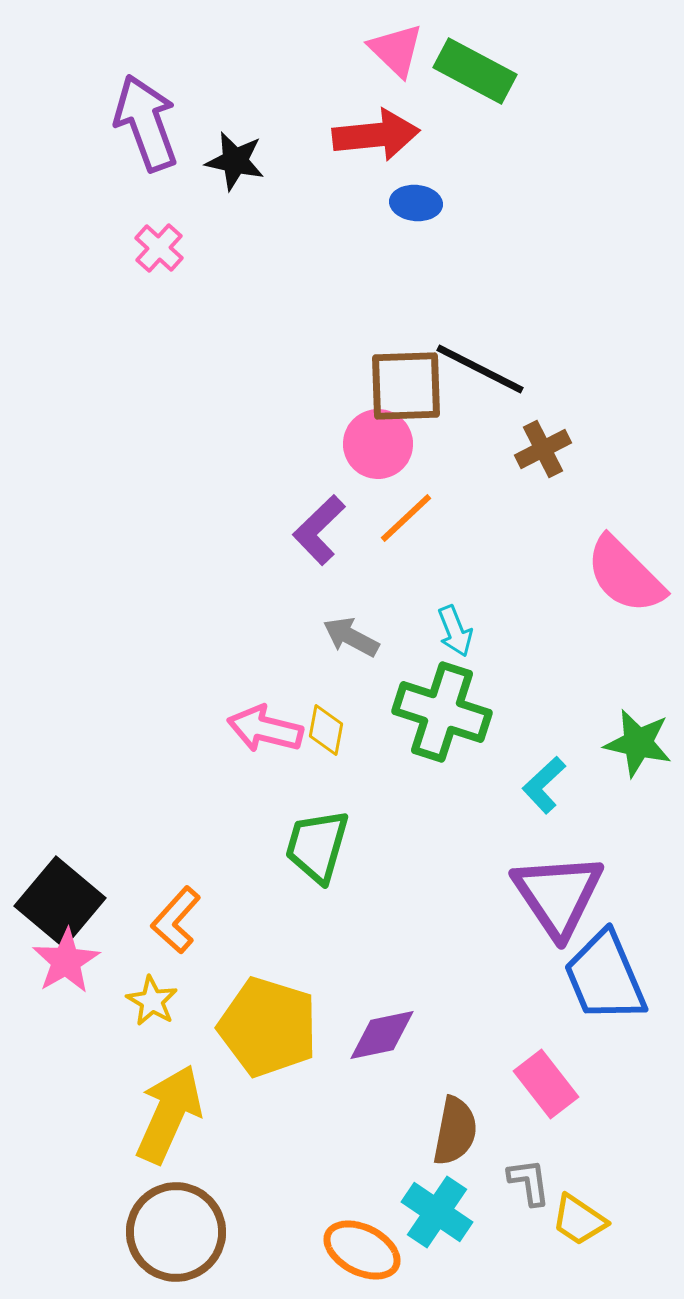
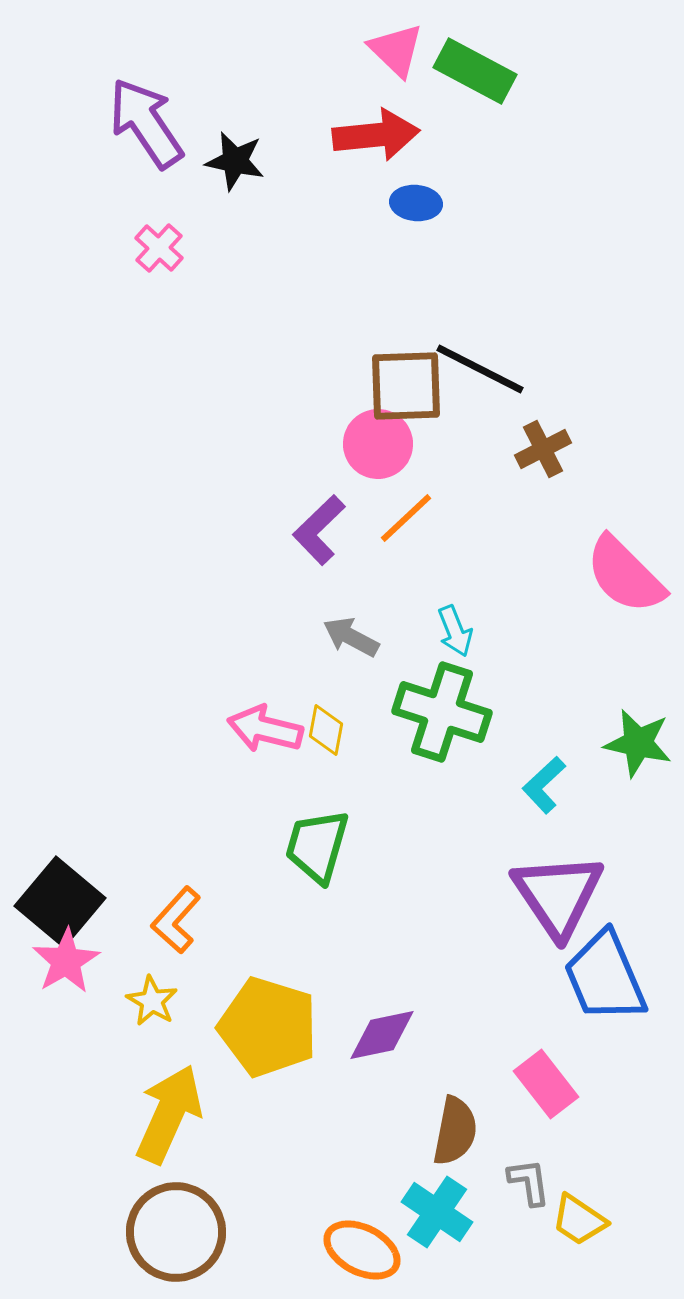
purple arrow: rotated 14 degrees counterclockwise
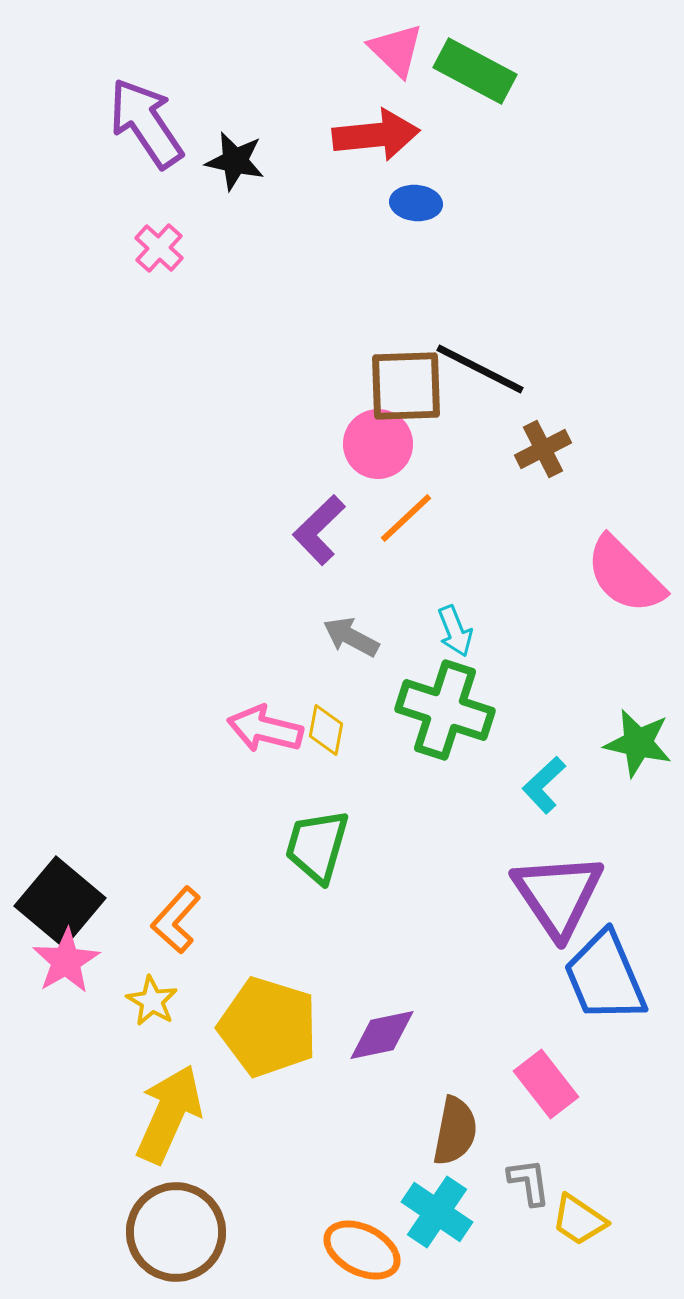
green cross: moved 3 px right, 2 px up
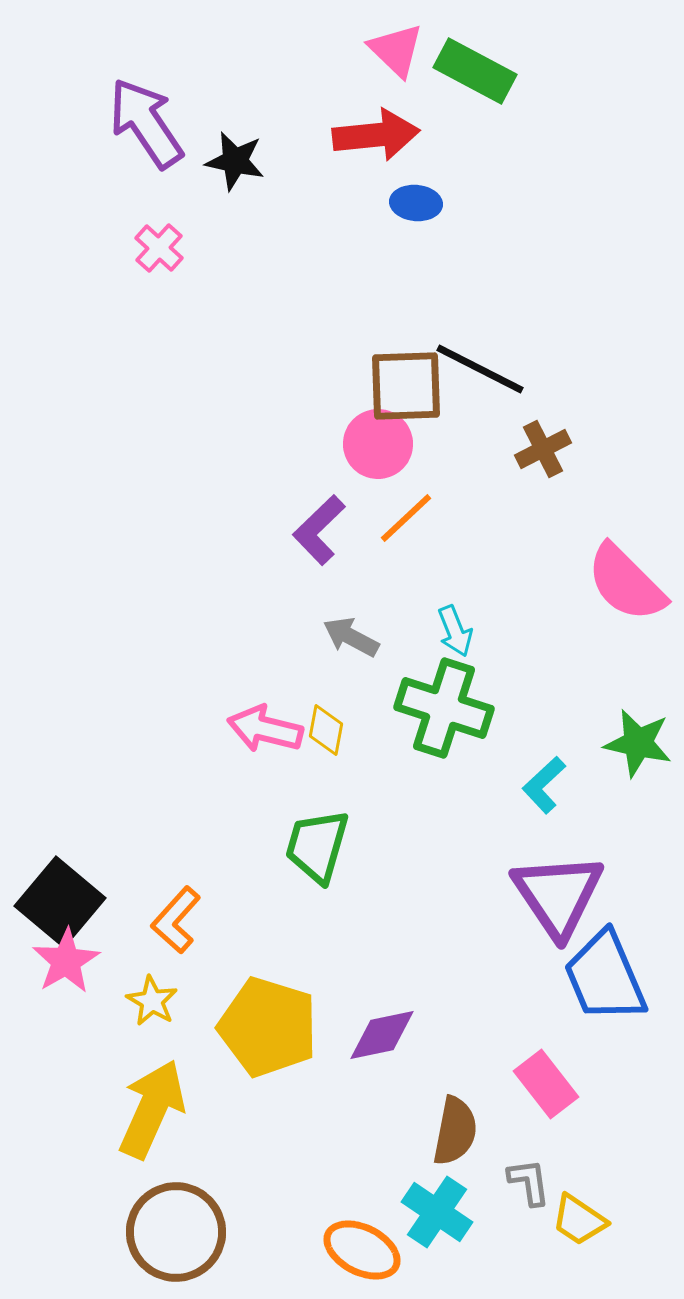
pink semicircle: moved 1 px right, 8 px down
green cross: moved 1 px left, 2 px up
yellow arrow: moved 17 px left, 5 px up
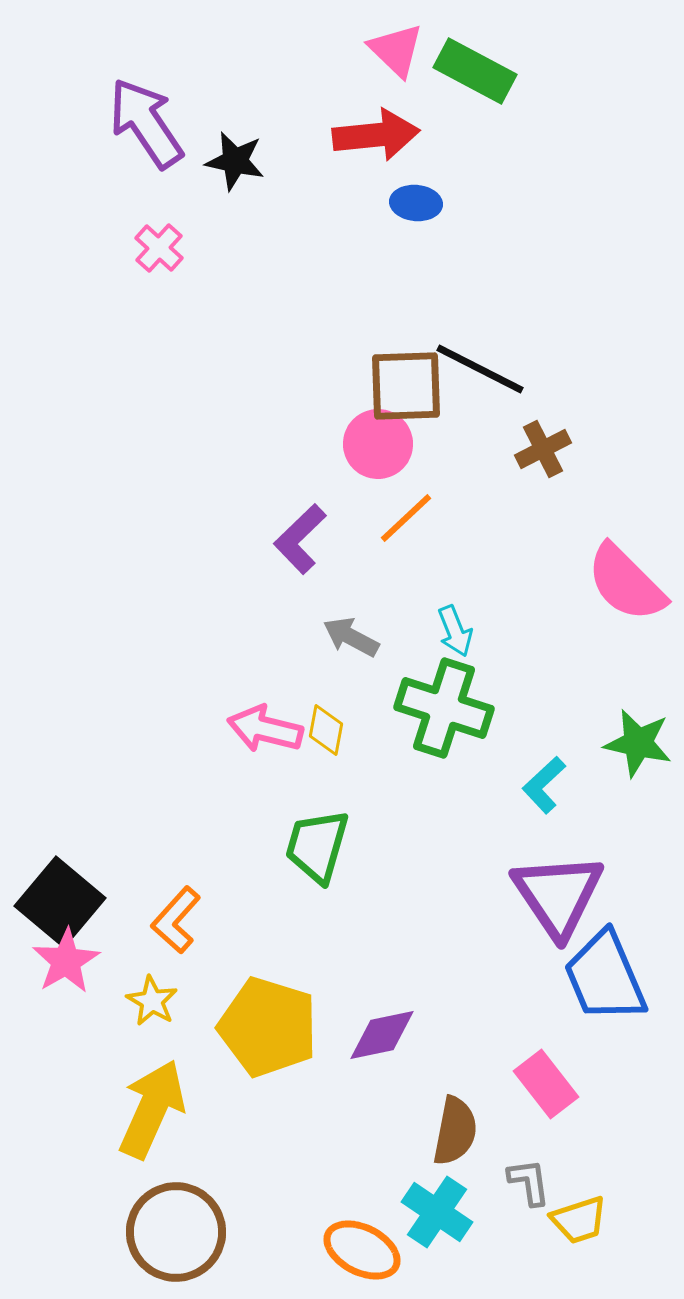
purple L-shape: moved 19 px left, 9 px down
yellow trapezoid: rotated 52 degrees counterclockwise
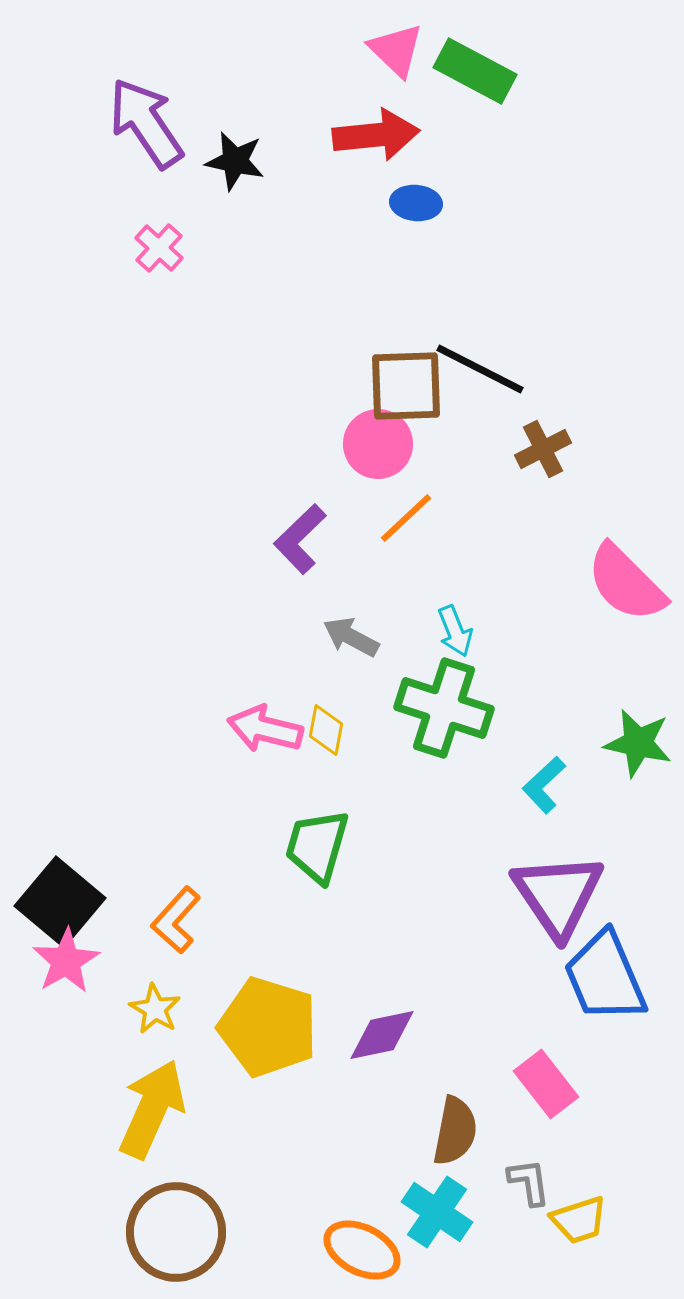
yellow star: moved 3 px right, 8 px down
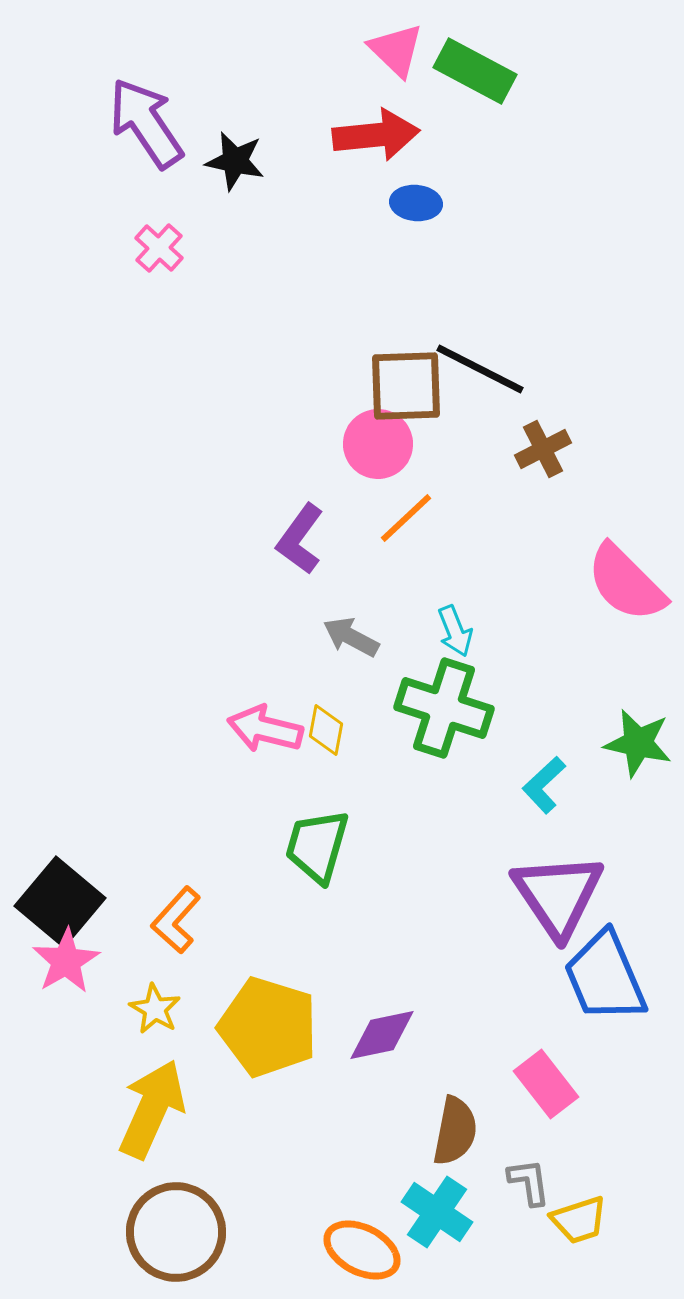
purple L-shape: rotated 10 degrees counterclockwise
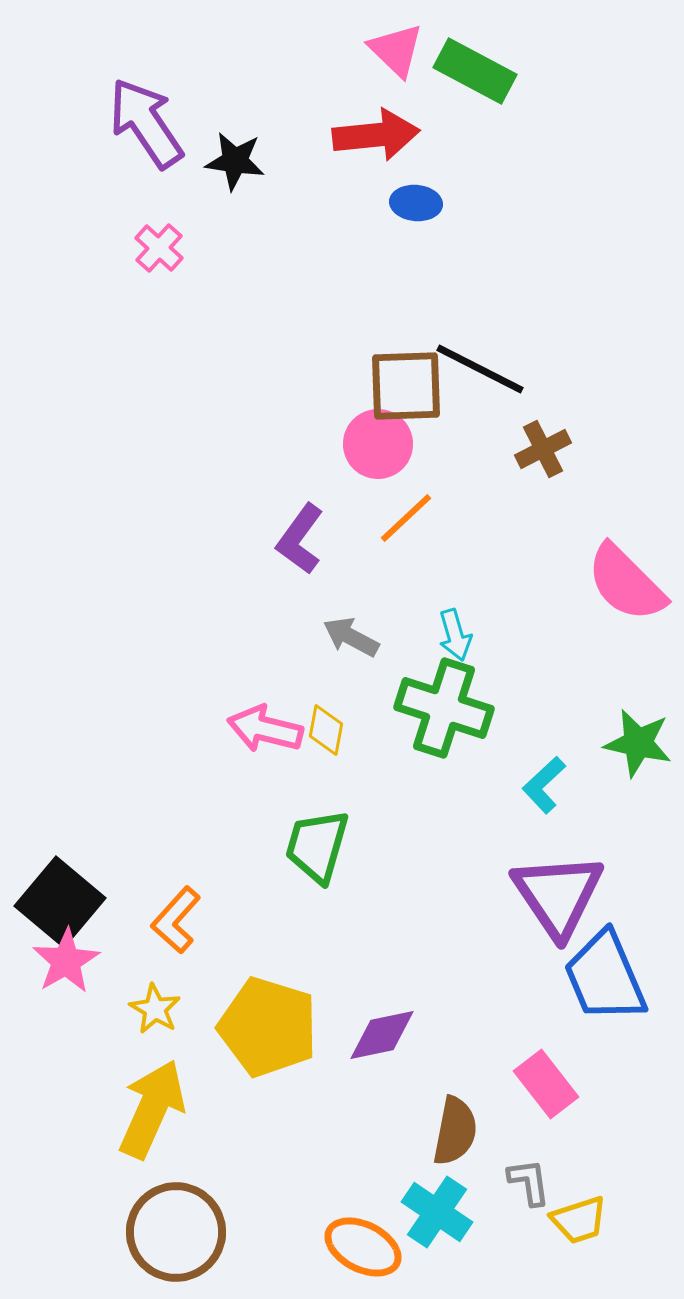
black star: rotated 4 degrees counterclockwise
cyan arrow: moved 4 px down; rotated 6 degrees clockwise
orange ellipse: moved 1 px right, 3 px up
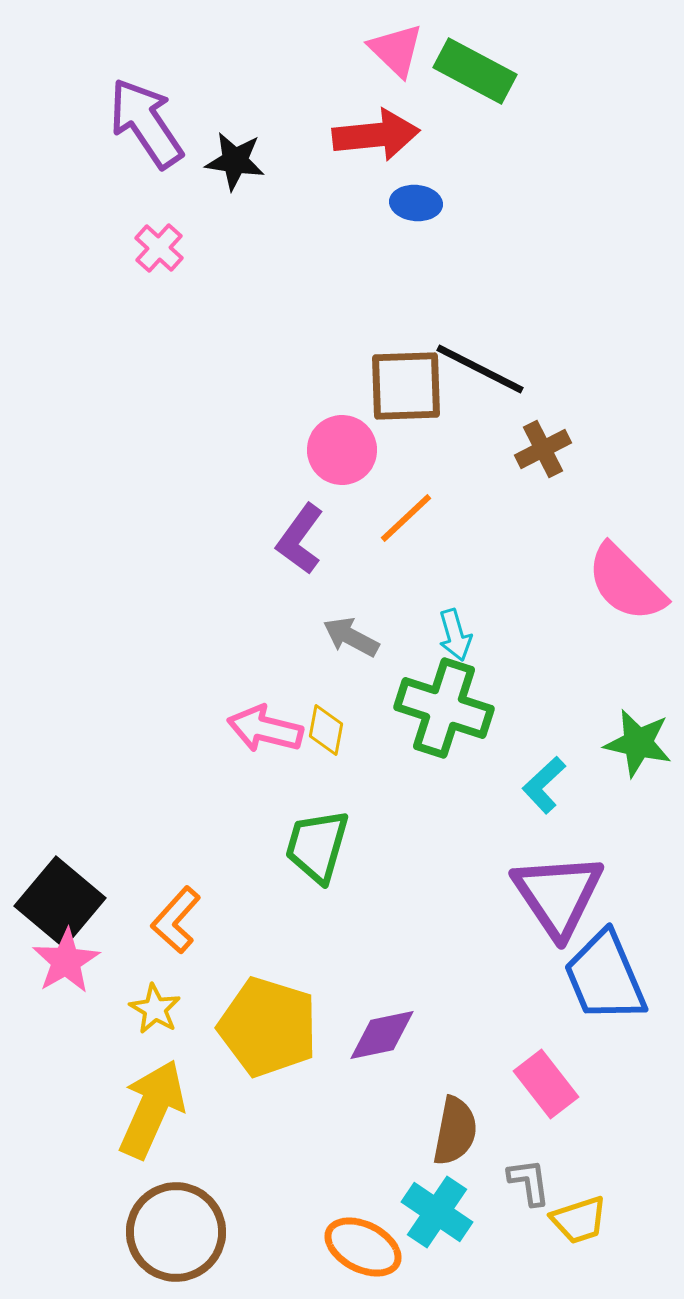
pink circle: moved 36 px left, 6 px down
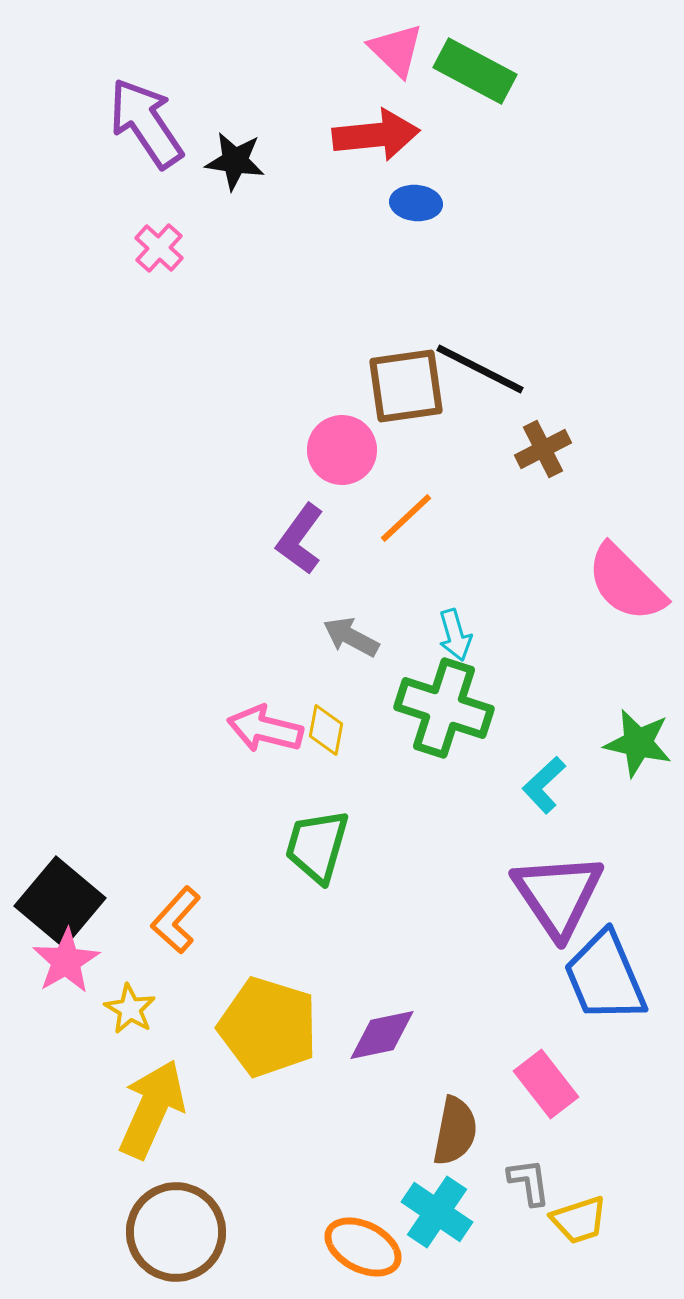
brown square: rotated 6 degrees counterclockwise
yellow star: moved 25 px left
